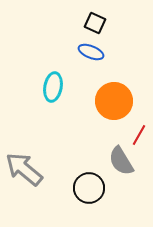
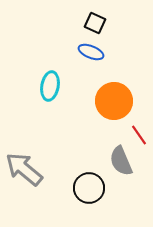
cyan ellipse: moved 3 px left, 1 px up
red line: rotated 65 degrees counterclockwise
gray semicircle: rotated 8 degrees clockwise
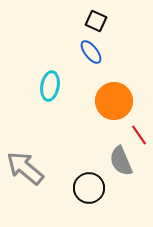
black square: moved 1 px right, 2 px up
blue ellipse: rotated 30 degrees clockwise
gray arrow: moved 1 px right, 1 px up
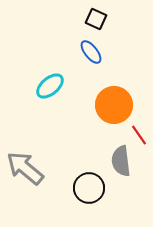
black square: moved 2 px up
cyan ellipse: rotated 40 degrees clockwise
orange circle: moved 4 px down
gray semicircle: rotated 16 degrees clockwise
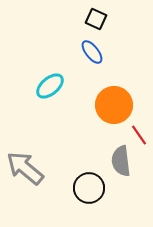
blue ellipse: moved 1 px right
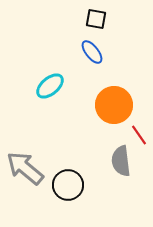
black square: rotated 15 degrees counterclockwise
black circle: moved 21 px left, 3 px up
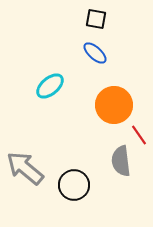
blue ellipse: moved 3 px right, 1 px down; rotated 10 degrees counterclockwise
black circle: moved 6 px right
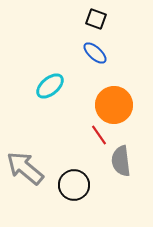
black square: rotated 10 degrees clockwise
red line: moved 40 px left
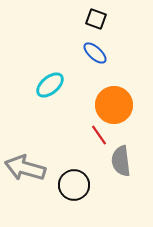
cyan ellipse: moved 1 px up
gray arrow: rotated 24 degrees counterclockwise
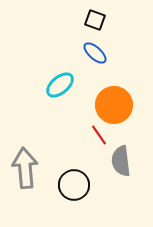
black square: moved 1 px left, 1 px down
cyan ellipse: moved 10 px right
gray arrow: rotated 69 degrees clockwise
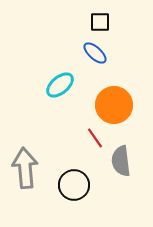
black square: moved 5 px right, 2 px down; rotated 20 degrees counterclockwise
red line: moved 4 px left, 3 px down
